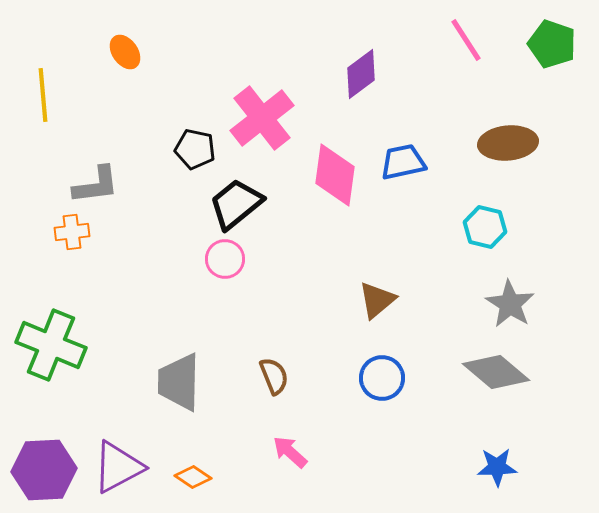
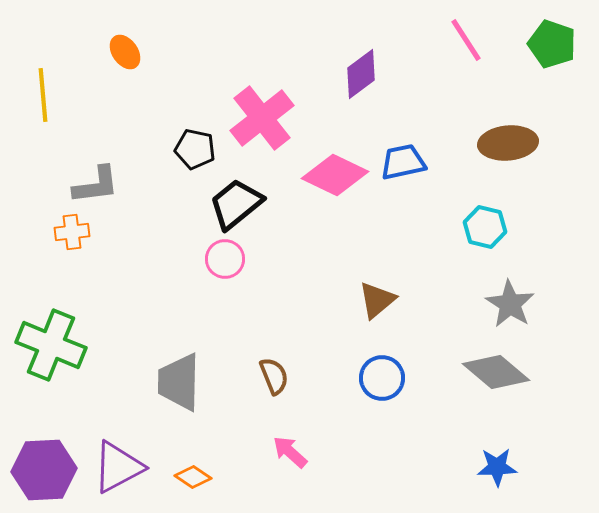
pink diamond: rotated 72 degrees counterclockwise
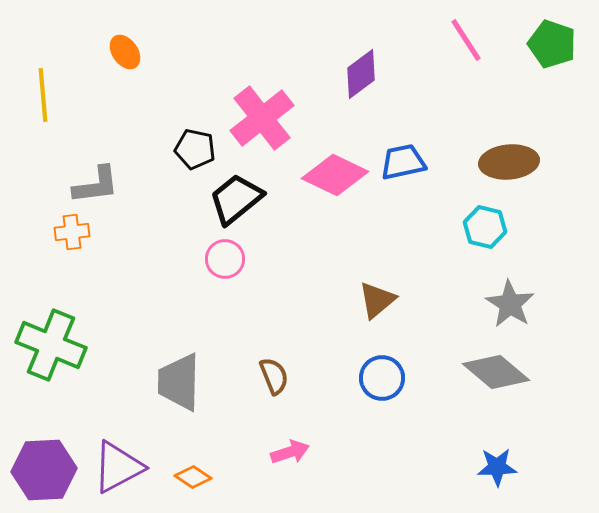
brown ellipse: moved 1 px right, 19 px down
black trapezoid: moved 5 px up
pink arrow: rotated 120 degrees clockwise
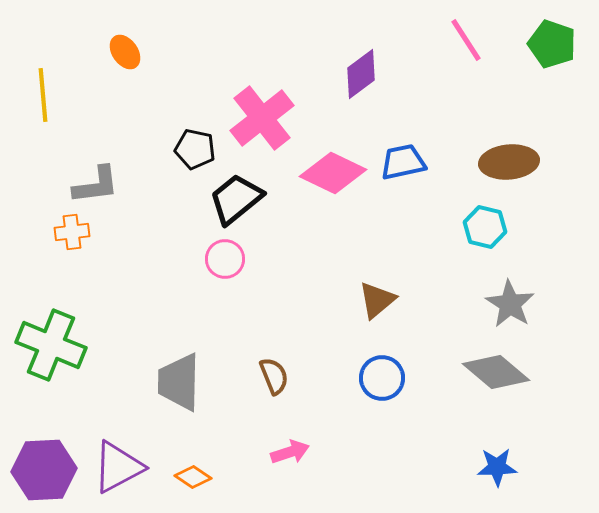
pink diamond: moved 2 px left, 2 px up
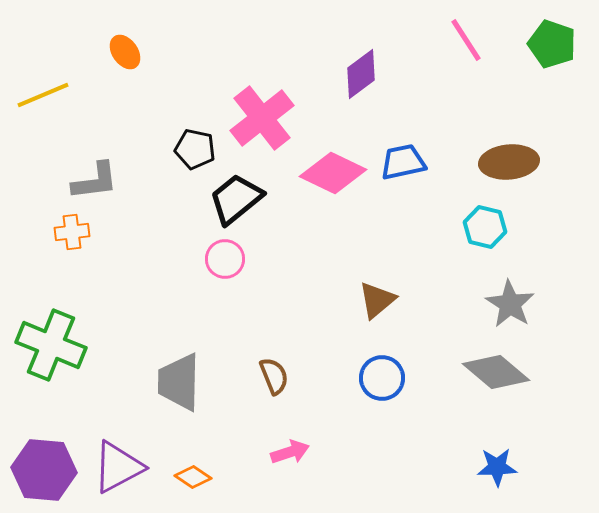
yellow line: rotated 72 degrees clockwise
gray L-shape: moved 1 px left, 4 px up
purple hexagon: rotated 8 degrees clockwise
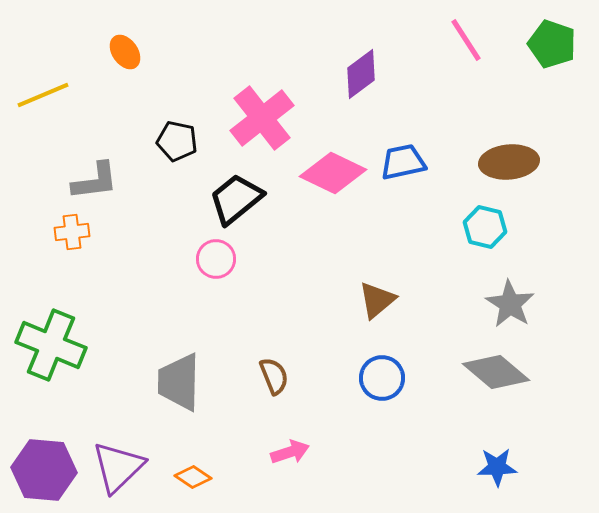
black pentagon: moved 18 px left, 8 px up
pink circle: moved 9 px left
purple triangle: rotated 16 degrees counterclockwise
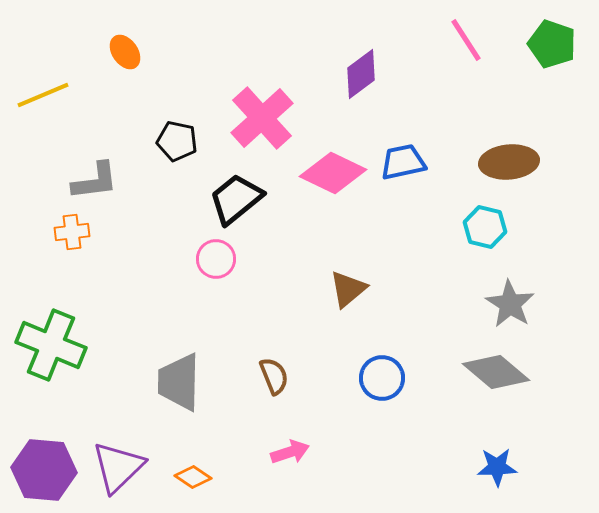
pink cross: rotated 4 degrees counterclockwise
brown triangle: moved 29 px left, 11 px up
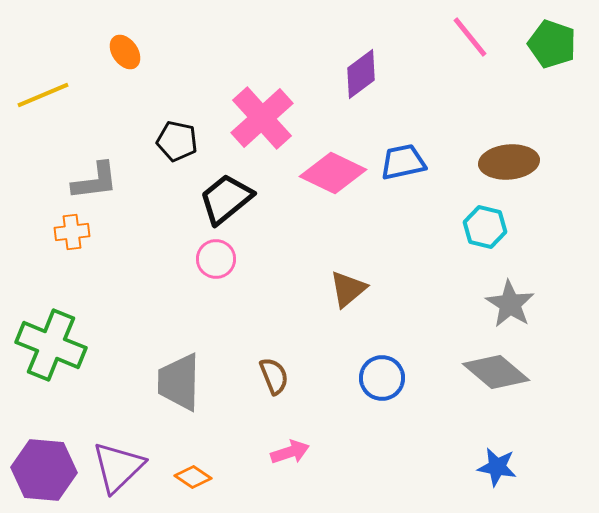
pink line: moved 4 px right, 3 px up; rotated 6 degrees counterclockwise
black trapezoid: moved 10 px left
blue star: rotated 12 degrees clockwise
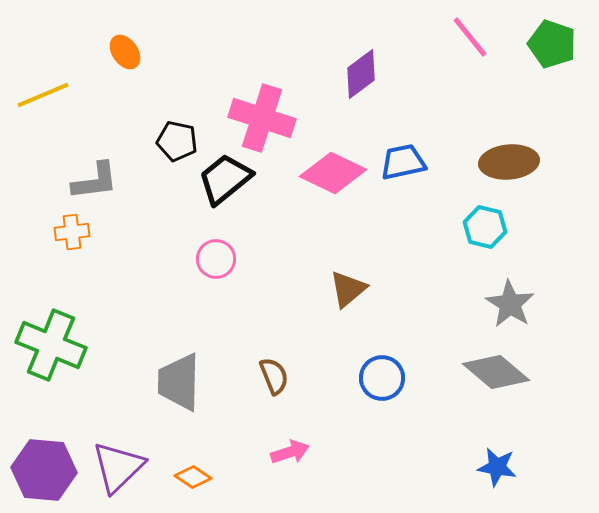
pink cross: rotated 30 degrees counterclockwise
black trapezoid: moved 1 px left, 20 px up
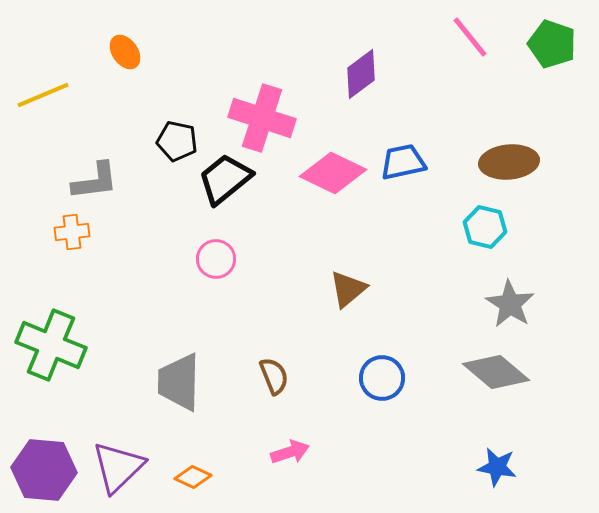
orange diamond: rotated 9 degrees counterclockwise
